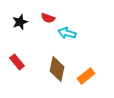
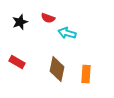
red rectangle: rotated 21 degrees counterclockwise
orange rectangle: moved 2 px up; rotated 48 degrees counterclockwise
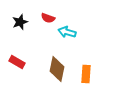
cyan arrow: moved 1 px up
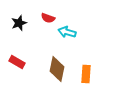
black star: moved 1 px left, 1 px down
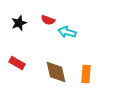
red semicircle: moved 2 px down
red rectangle: moved 1 px down
brown diamond: moved 1 px left, 3 px down; rotated 25 degrees counterclockwise
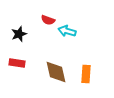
black star: moved 11 px down
cyan arrow: moved 1 px up
red rectangle: rotated 21 degrees counterclockwise
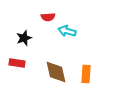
red semicircle: moved 3 px up; rotated 24 degrees counterclockwise
black star: moved 5 px right, 4 px down
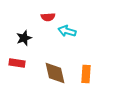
brown diamond: moved 1 px left, 1 px down
